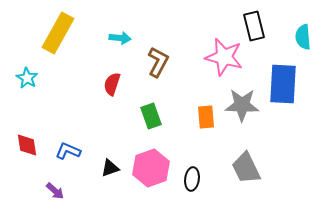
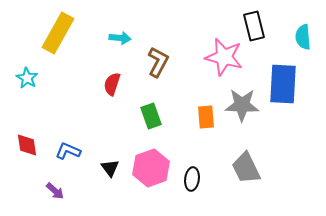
black triangle: rotated 48 degrees counterclockwise
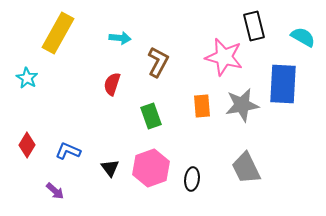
cyan semicircle: rotated 125 degrees clockwise
gray star: rotated 12 degrees counterclockwise
orange rectangle: moved 4 px left, 11 px up
red diamond: rotated 40 degrees clockwise
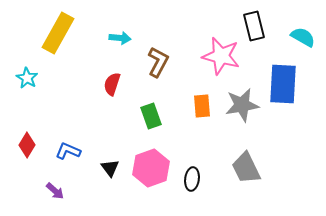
pink star: moved 3 px left, 1 px up
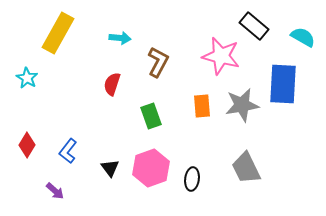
black rectangle: rotated 36 degrees counterclockwise
blue L-shape: rotated 75 degrees counterclockwise
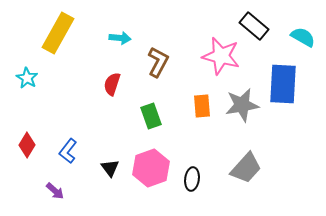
gray trapezoid: rotated 112 degrees counterclockwise
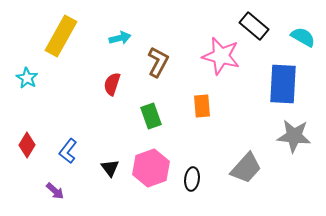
yellow rectangle: moved 3 px right, 3 px down
cyan arrow: rotated 20 degrees counterclockwise
gray star: moved 52 px right, 31 px down; rotated 16 degrees clockwise
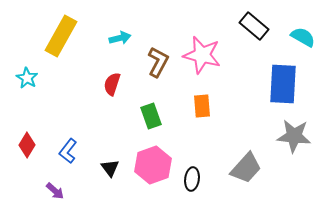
pink star: moved 19 px left, 1 px up
pink hexagon: moved 2 px right, 3 px up
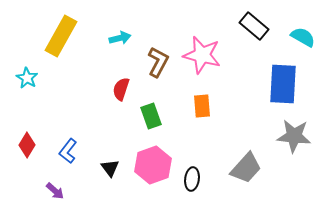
red semicircle: moved 9 px right, 5 px down
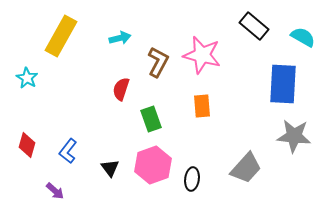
green rectangle: moved 3 px down
red diamond: rotated 15 degrees counterclockwise
